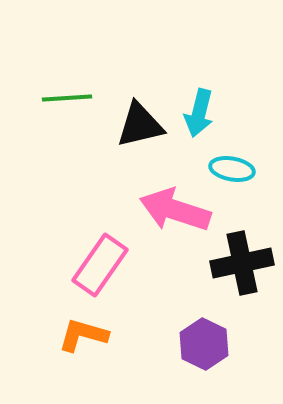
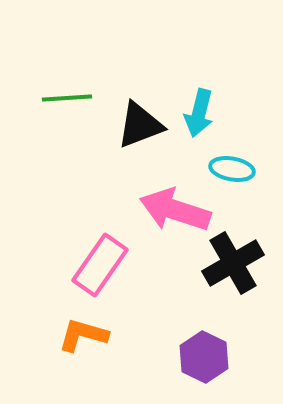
black triangle: rotated 8 degrees counterclockwise
black cross: moved 9 px left; rotated 18 degrees counterclockwise
purple hexagon: moved 13 px down
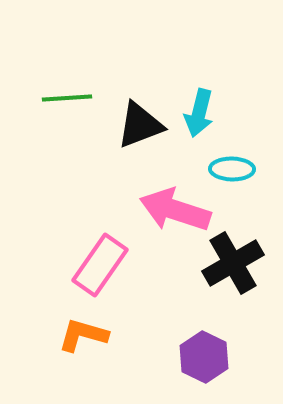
cyan ellipse: rotated 9 degrees counterclockwise
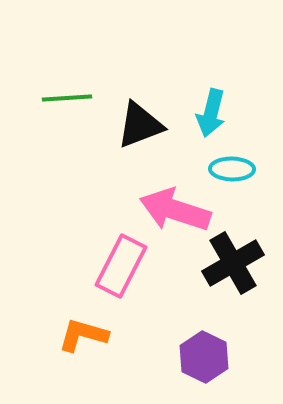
cyan arrow: moved 12 px right
pink rectangle: moved 21 px right, 1 px down; rotated 8 degrees counterclockwise
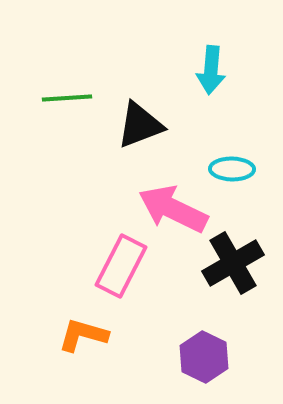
cyan arrow: moved 43 px up; rotated 9 degrees counterclockwise
pink arrow: moved 2 px left, 1 px up; rotated 8 degrees clockwise
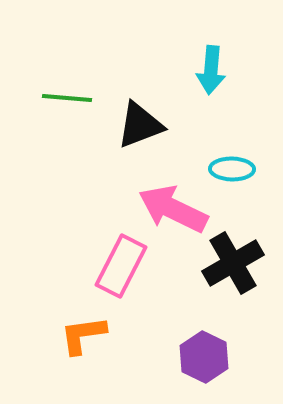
green line: rotated 9 degrees clockwise
orange L-shape: rotated 24 degrees counterclockwise
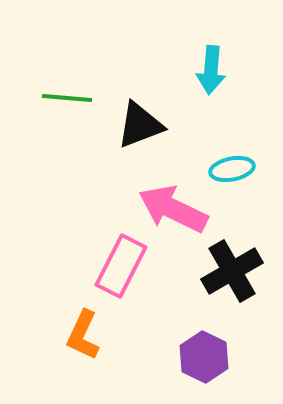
cyan ellipse: rotated 12 degrees counterclockwise
black cross: moved 1 px left, 8 px down
orange L-shape: rotated 57 degrees counterclockwise
